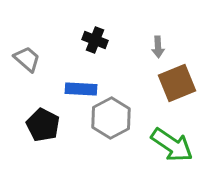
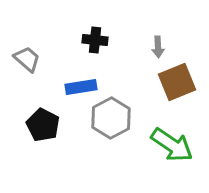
black cross: rotated 15 degrees counterclockwise
brown square: moved 1 px up
blue rectangle: moved 2 px up; rotated 12 degrees counterclockwise
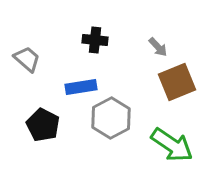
gray arrow: rotated 40 degrees counterclockwise
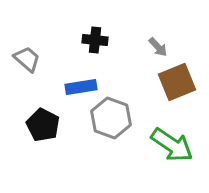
gray hexagon: rotated 12 degrees counterclockwise
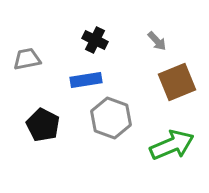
black cross: rotated 20 degrees clockwise
gray arrow: moved 1 px left, 6 px up
gray trapezoid: rotated 52 degrees counterclockwise
blue rectangle: moved 5 px right, 7 px up
green arrow: rotated 57 degrees counterclockwise
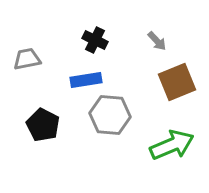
gray hexagon: moved 1 px left, 3 px up; rotated 15 degrees counterclockwise
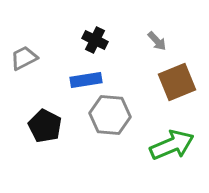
gray trapezoid: moved 3 px left, 1 px up; rotated 16 degrees counterclockwise
black pentagon: moved 2 px right, 1 px down
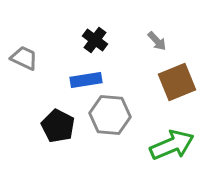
black cross: rotated 10 degrees clockwise
gray trapezoid: rotated 52 degrees clockwise
black pentagon: moved 13 px right
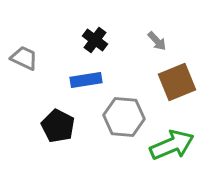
gray hexagon: moved 14 px right, 2 px down
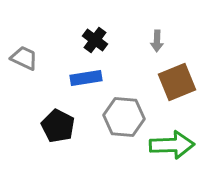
gray arrow: rotated 45 degrees clockwise
blue rectangle: moved 2 px up
green arrow: rotated 21 degrees clockwise
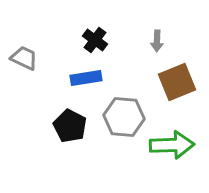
black pentagon: moved 12 px right
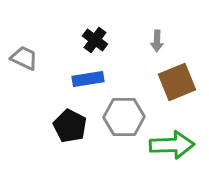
blue rectangle: moved 2 px right, 1 px down
gray hexagon: rotated 6 degrees counterclockwise
